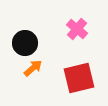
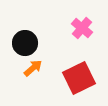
pink cross: moved 5 px right, 1 px up
red square: rotated 12 degrees counterclockwise
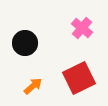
orange arrow: moved 18 px down
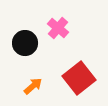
pink cross: moved 24 px left
red square: rotated 12 degrees counterclockwise
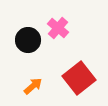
black circle: moved 3 px right, 3 px up
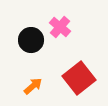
pink cross: moved 2 px right, 1 px up
black circle: moved 3 px right
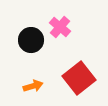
orange arrow: rotated 24 degrees clockwise
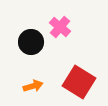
black circle: moved 2 px down
red square: moved 4 px down; rotated 20 degrees counterclockwise
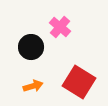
black circle: moved 5 px down
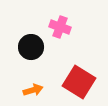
pink cross: rotated 20 degrees counterclockwise
orange arrow: moved 4 px down
